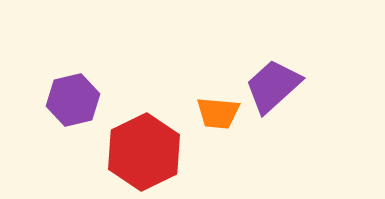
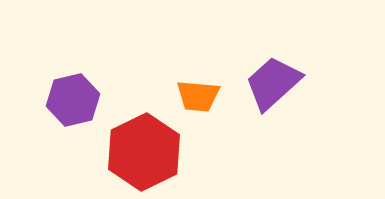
purple trapezoid: moved 3 px up
orange trapezoid: moved 20 px left, 17 px up
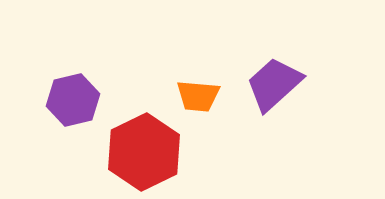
purple trapezoid: moved 1 px right, 1 px down
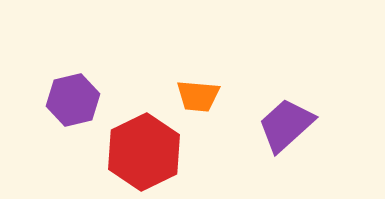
purple trapezoid: moved 12 px right, 41 px down
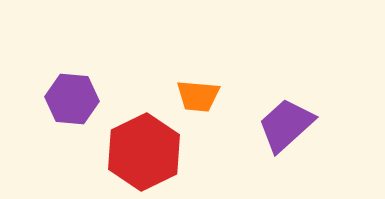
purple hexagon: moved 1 px left, 1 px up; rotated 18 degrees clockwise
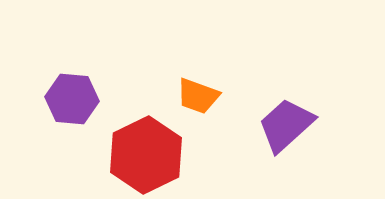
orange trapezoid: rotated 15 degrees clockwise
red hexagon: moved 2 px right, 3 px down
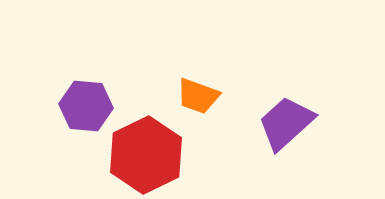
purple hexagon: moved 14 px right, 7 px down
purple trapezoid: moved 2 px up
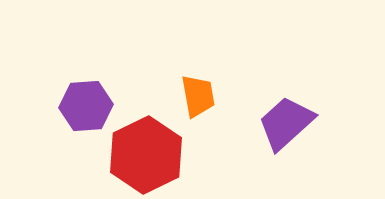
orange trapezoid: rotated 120 degrees counterclockwise
purple hexagon: rotated 9 degrees counterclockwise
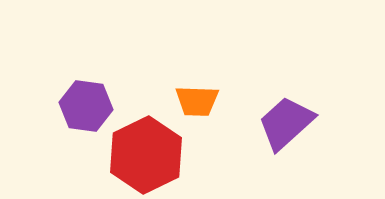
orange trapezoid: moved 1 px left, 5 px down; rotated 102 degrees clockwise
purple hexagon: rotated 12 degrees clockwise
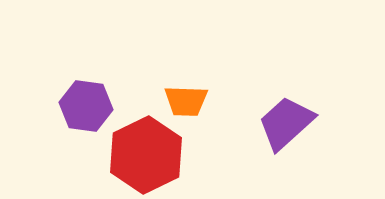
orange trapezoid: moved 11 px left
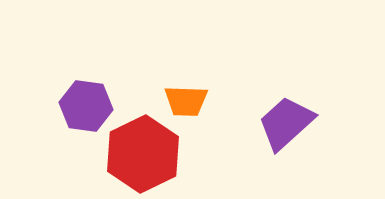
red hexagon: moved 3 px left, 1 px up
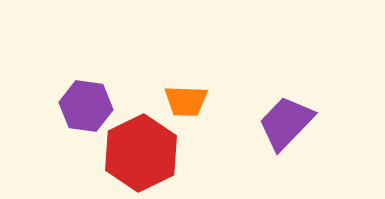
purple trapezoid: rotated 4 degrees counterclockwise
red hexagon: moved 2 px left, 1 px up
